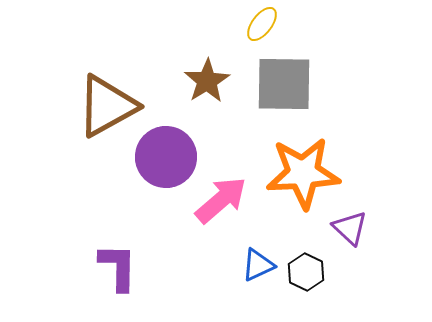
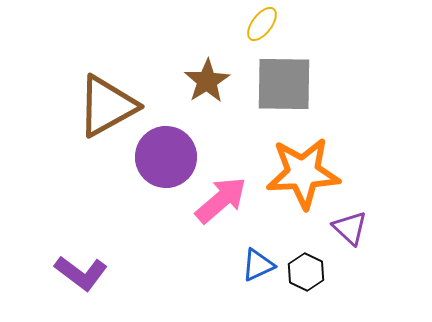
purple L-shape: moved 37 px left, 6 px down; rotated 126 degrees clockwise
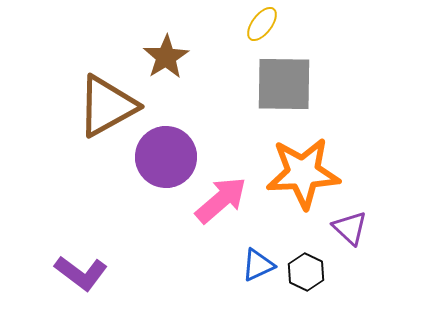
brown star: moved 41 px left, 24 px up
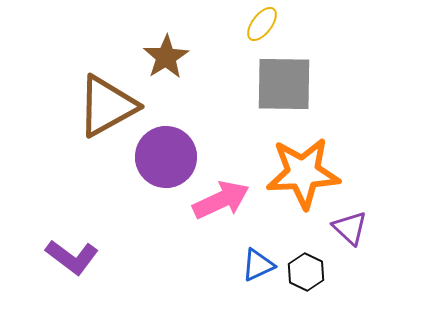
pink arrow: rotated 16 degrees clockwise
purple L-shape: moved 9 px left, 16 px up
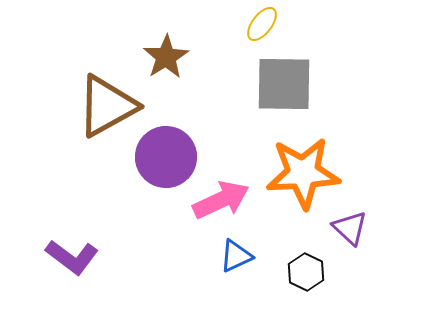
blue triangle: moved 22 px left, 9 px up
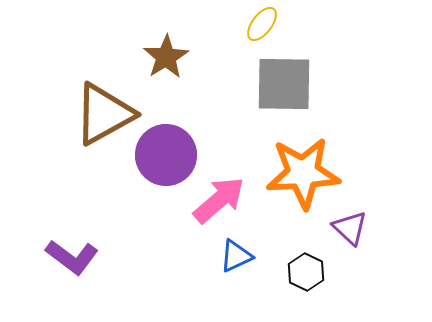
brown triangle: moved 3 px left, 8 px down
purple circle: moved 2 px up
pink arrow: moved 2 px left; rotated 16 degrees counterclockwise
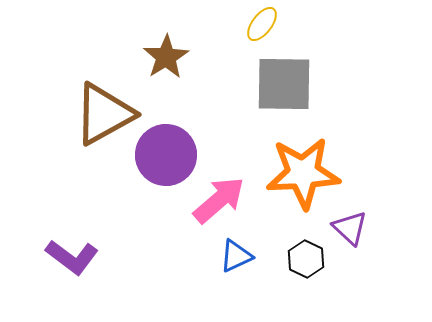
black hexagon: moved 13 px up
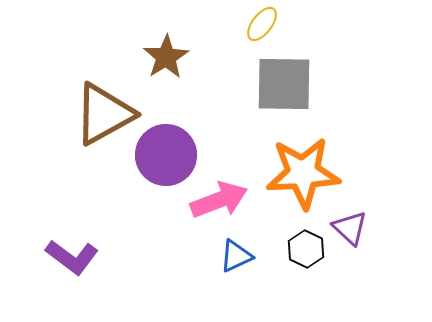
pink arrow: rotated 20 degrees clockwise
black hexagon: moved 10 px up
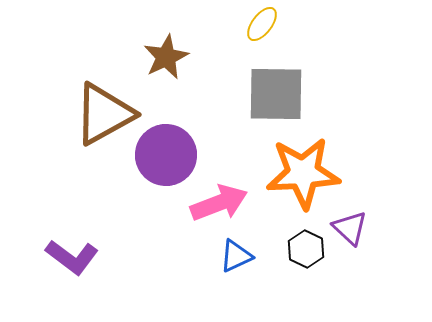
brown star: rotated 6 degrees clockwise
gray square: moved 8 px left, 10 px down
pink arrow: moved 3 px down
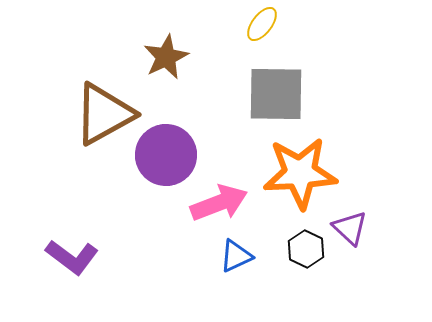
orange star: moved 3 px left
